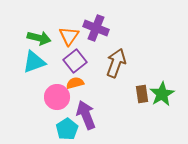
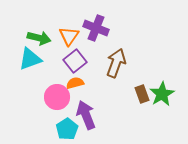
cyan triangle: moved 4 px left, 3 px up
brown rectangle: rotated 12 degrees counterclockwise
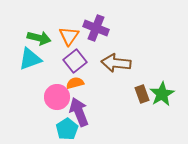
brown arrow: rotated 104 degrees counterclockwise
purple arrow: moved 7 px left, 3 px up
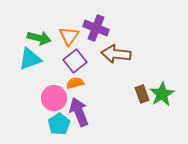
brown arrow: moved 9 px up
pink circle: moved 3 px left, 1 px down
cyan pentagon: moved 8 px left, 5 px up
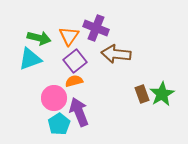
orange semicircle: moved 1 px left, 2 px up
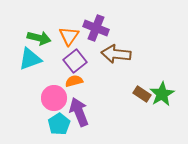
brown rectangle: rotated 36 degrees counterclockwise
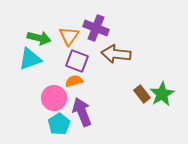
purple square: moved 2 px right; rotated 30 degrees counterclockwise
brown rectangle: rotated 18 degrees clockwise
purple arrow: moved 3 px right
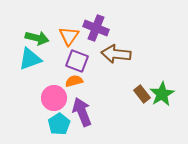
green arrow: moved 2 px left
